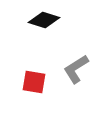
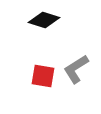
red square: moved 9 px right, 6 px up
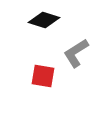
gray L-shape: moved 16 px up
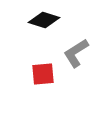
red square: moved 2 px up; rotated 15 degrees counterclockwise
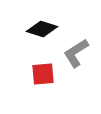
black diamond: moved 2 px left, 9 px down
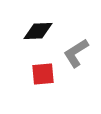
black diamond: moved 4 px left, 2 px down; rotated 20 degrees counterclockwise
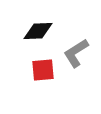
red square: moved 4 px up
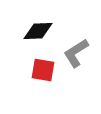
red square: rotated 15 degrees clockwise
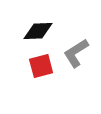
red square: moved 2 px left, 4 px up; rotated 25 degrees counterclockwise
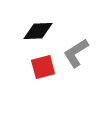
red square: moved 2 px right, 1 px down
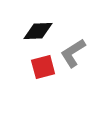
gray L-shape: moved 3 px left
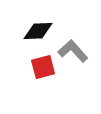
gray L-shape: moved 2 px up; rotated 80 degrees clockwise
